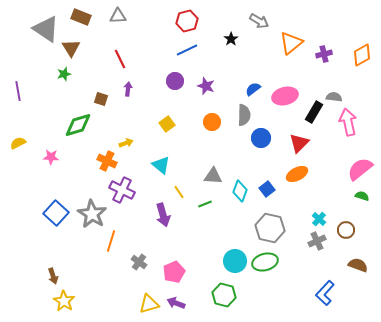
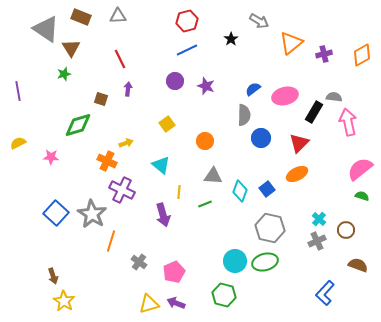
orange circle at (212, 122): moved 7 px left, 19 px down
yellow line at (179, 192): rotated 40 degrees clockwise
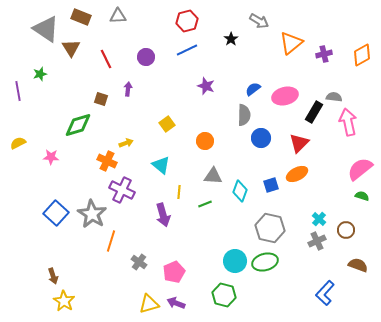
red line at (120, 59): moved 14 px left
green star at (64, 74): moved 24 px left
purple circle at (175, 81): moved 29 px left, 24 px up
blue square at (267, 189): moved 4 px right, 4 px up; rotated 21 degrees clockwise
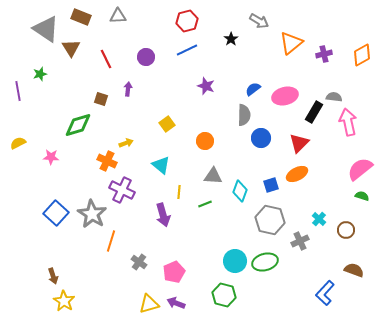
gray hexagon at (270, 228): moved 8 px up
gray cross at (317, 241): moved 17 px left
brown semicircle at (358, 265): moved 4 px left, 5 px down
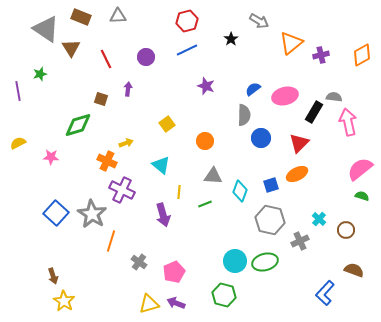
purple cross at (324, 54): moved 3 px left, 1 px down
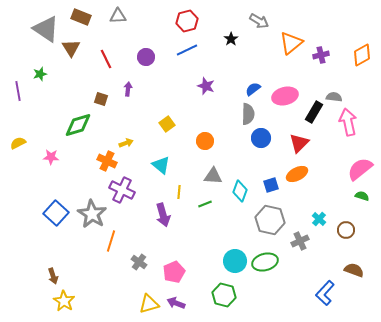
gray semicircle at (244, 115): moved 4 px right, 1 px up
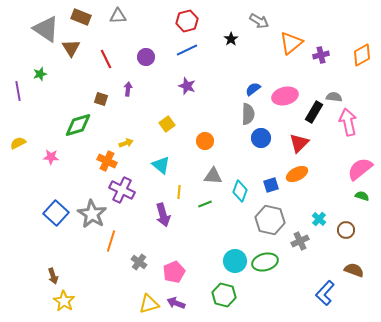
purple star at (206, 86): moved 19 px left
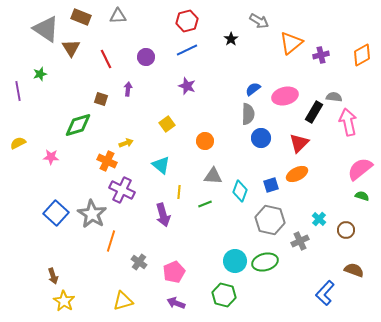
yellow triangle at (149, 304): moved 26 px left, 3 px up
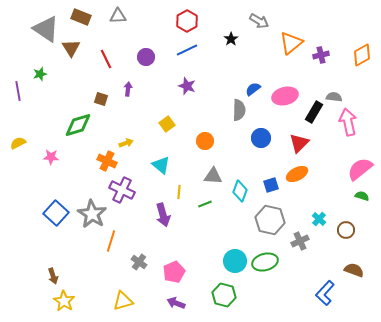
red hexagon at (187, 21): rotated 15 degrees counterclockwise
gray semicircle at (248, 114): moved 9 px left, 4 px up
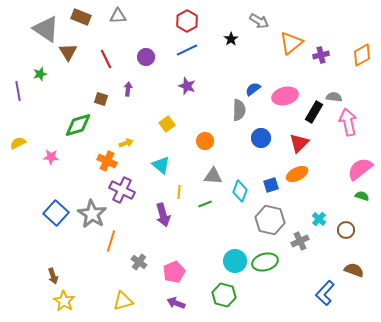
brown triangle at (71, 48): moved 3 px left, 4 px down
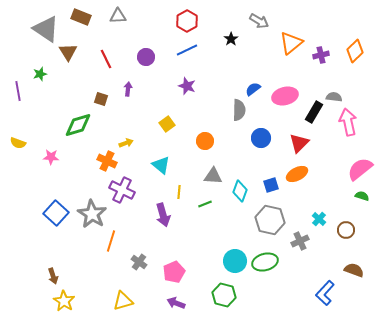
orange diamond at (362, 55): moved 7 px left, 4 px up; rotated 15 degrees counterclockwise
yellow semicircle at (18, 143): rotated 133 degrees counterclockwise
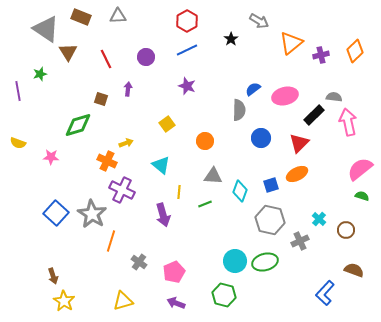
black rectangle at (314, 112): moved 3 px down; rotated 15 degrees clockwise
